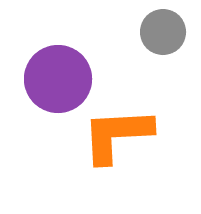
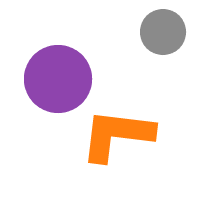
orange L-shape: rotated 10 degrees clockwise
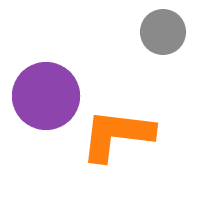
purple circle: moved 12 px left, 17 px down
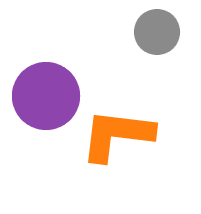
gray circle: moved 6 px left
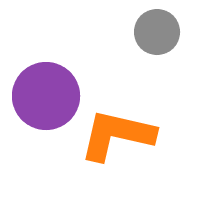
orange L-shape: rotated 6 degrees clockwise
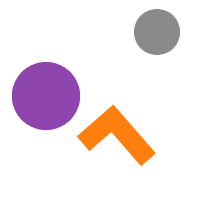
orange L-shape: rotated 36 degrees clockwise
